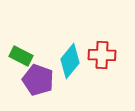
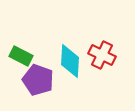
red cross: rotated 24 degrees clockwise
cyan diamond: rotated 36 degrees counterclockwise
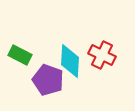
green rectangle: moved 1 px left, 1 px up
purple pentagon: moved 10 px right
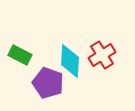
red cross: rotated 32 degrees clockwise
purple pentagon: moved 3 px down
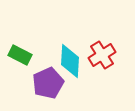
purple pentagon: rotated 28 degrees clockwise
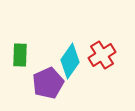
green rectangle: rotated 65 degrees clockwise
cyan diamond: rotated 32 degrees clockwise
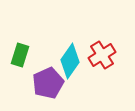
green rectangle: rotated 15 degrees clockwise
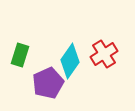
red cross: moved 2 px right, 1 px up
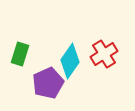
green rectangle: moved 1 px up
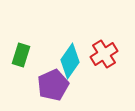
green rectangle: moved 1 px right, 1 px down
purple pentagon: moved 5 px right, 2 px down
